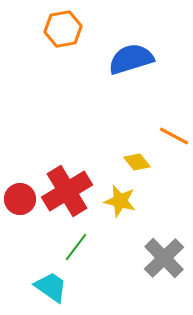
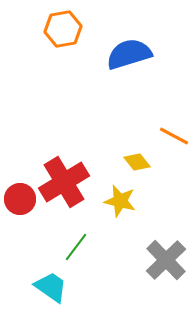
blue semicircle: moved 2 px left, 5 px up
red cross: moved 3 px left, 9 px up
gray cross: moved 2 px right, 2 px down
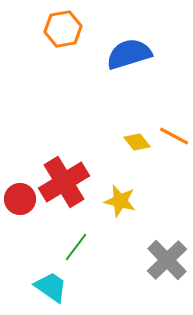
yellow diamond: moved 20 px up
gray cross: moved 1 px right
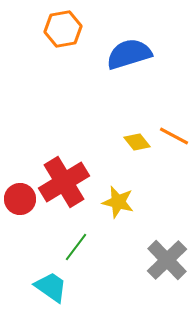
yellow star: moved 2 px left, 1 px down
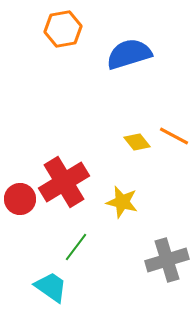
yellow star: moved 4 px right
gray cross: rotated 27 degrees clockwise
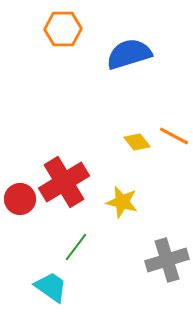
orange hexagon: rotated 9 degrees clockwise
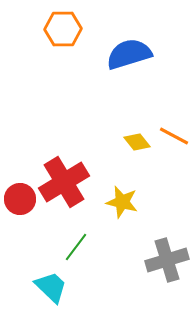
cyan trapezoid: rotated 9 degrees clockwise
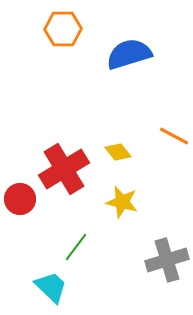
yellow diamond: moved 19 px left, 10 px down
red cross: moved 13 px up
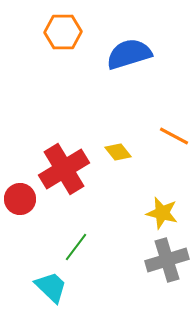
orange hexagon: moved 3 px down
yellow star: moved 40 px right, 11 px down
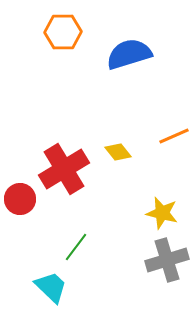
orange line: rotated 52 degrees counterclockwise
